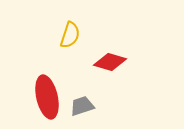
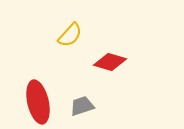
yellow semicircle: rotated 24 degrees clockwise
red ellipse: moved 9 px left, 5 px down
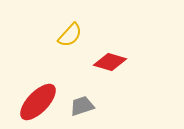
red ellipse: rotated 57 degrees clockwise
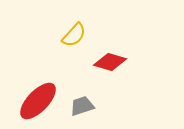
yellow semicircle: moved 4 px right
red ellipse: moved 1 px up
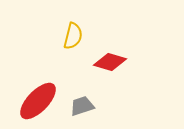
yellow semicircle: moved 1 px left, 1 px down; rotated 28 degrees counterclockwise
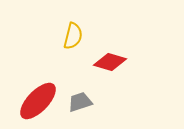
gray trapezoid: moved 2 px left, 4 px up
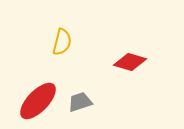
yellow semicircle: moved 11 px left, 6 px down
red diamond: moved 20 px right
